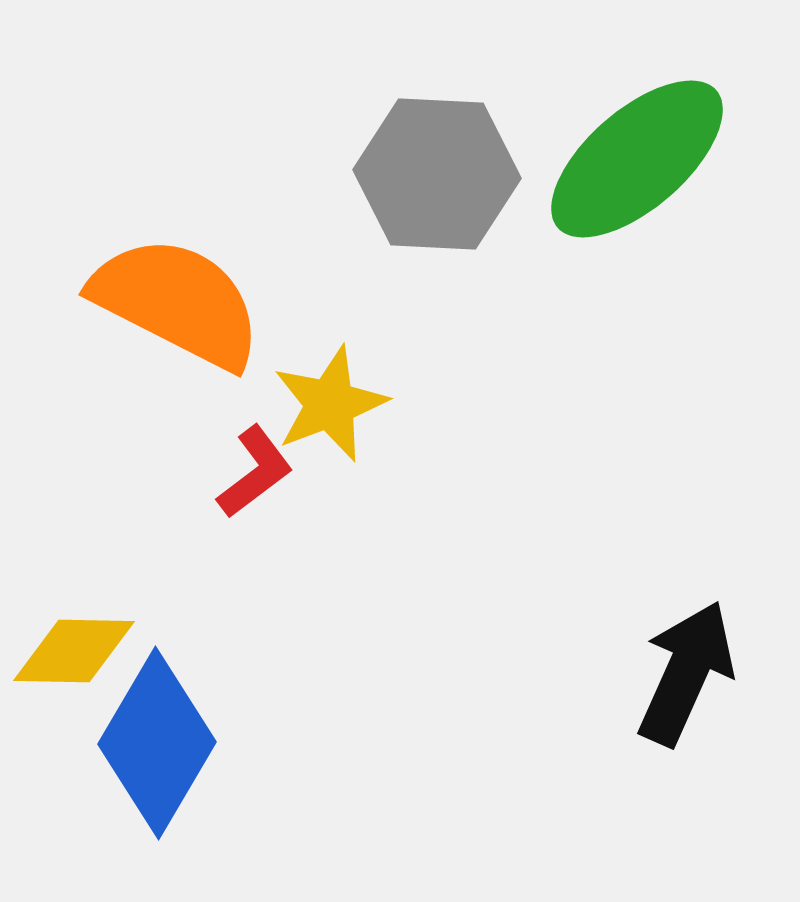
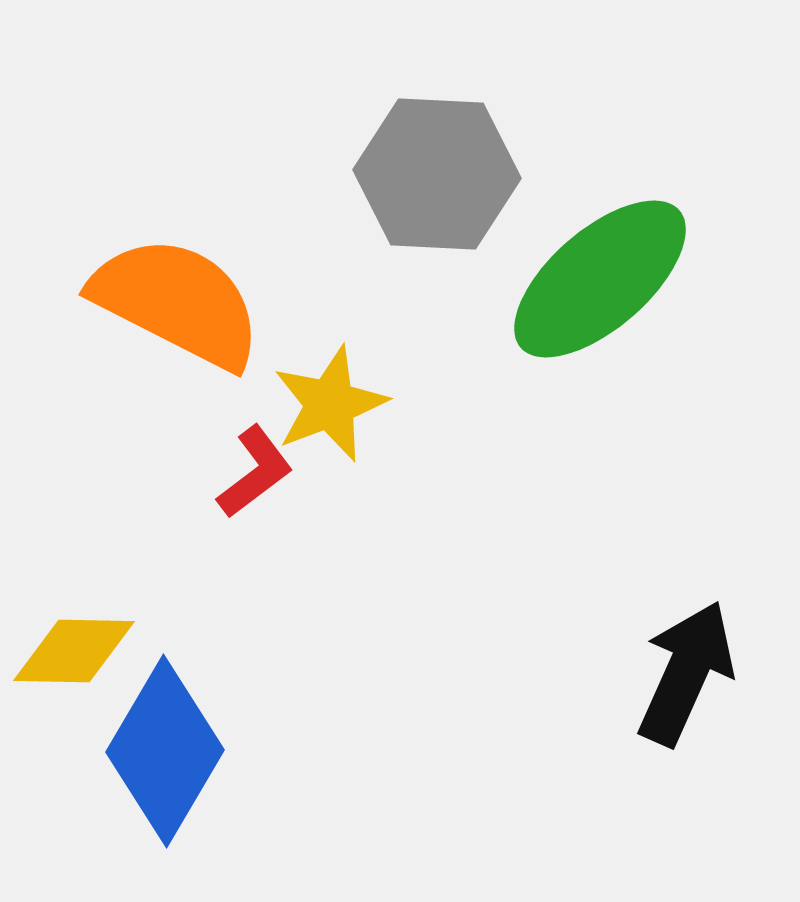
green ellipse: moved 37 px left, 120 px down
blue diamond: moved 8 px right, 8 px down
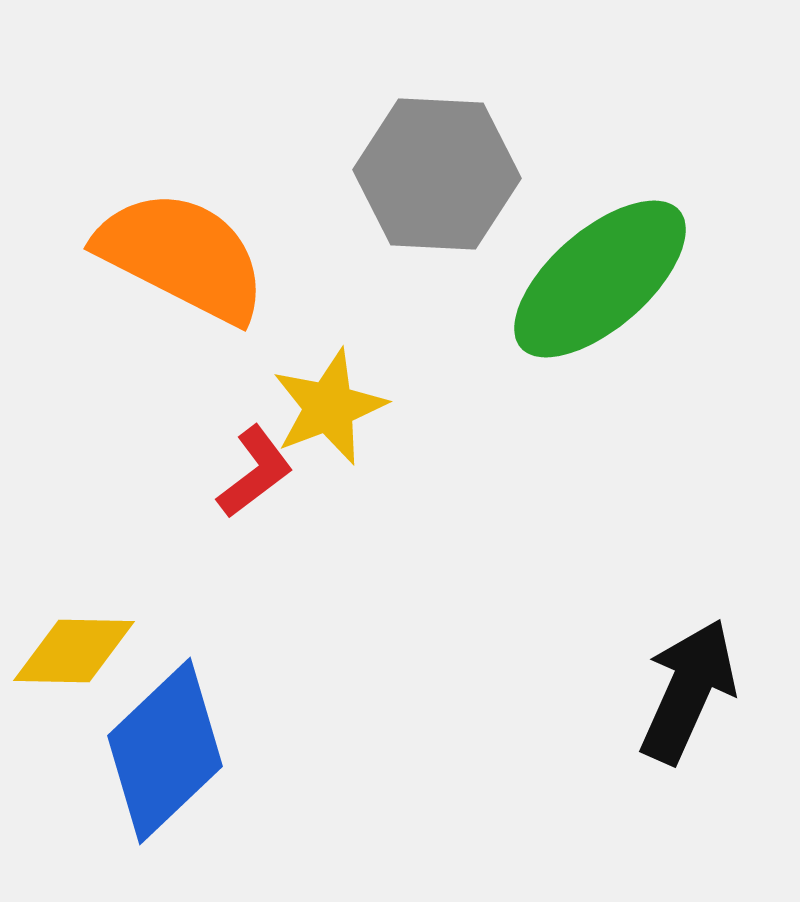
orange semicircle: moved 5 px right, 46 px up
yellow star: moved 1 px left, 3 px down
black arrow: moved 2 px right, 18 px down
blue diamond: rotated 16 degrees clockwise
